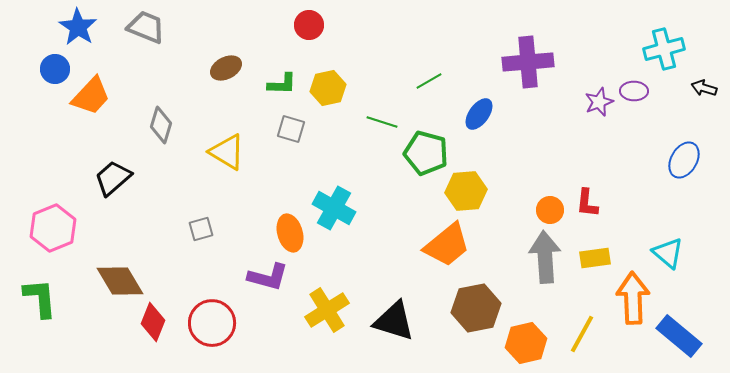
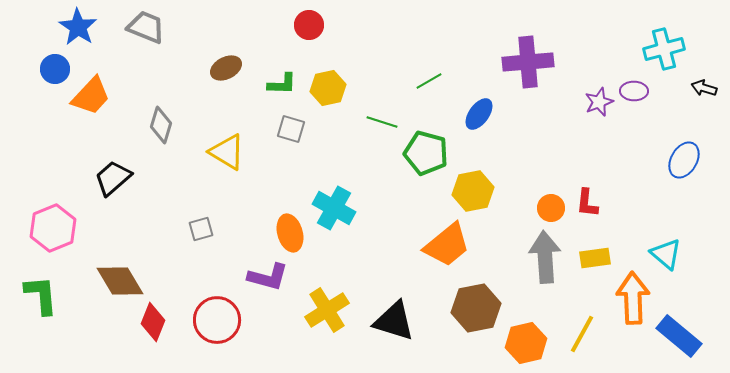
yellow hexagon at (466, 191): moved 7 px right; rotated 6 degrees counterclockwise
orange circle at (550, 210): moved 1 px right, 2 px up
cyan triangle at (668, 253): moved 2 px left, 1 px down
green L-shape at (40, 298): moved 1 px right, 3 px up
red circle at (212, 323): moved 5 px right, 3 px up
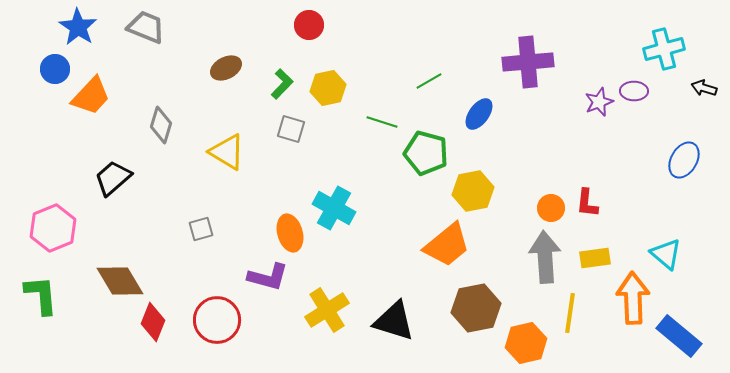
green L-shape at (282, 84): rotated 48 degrees counterclockwise
yellow line at (582, 334): moved 12 px left, 21 px up; rotated 21 degrees counterclockwise
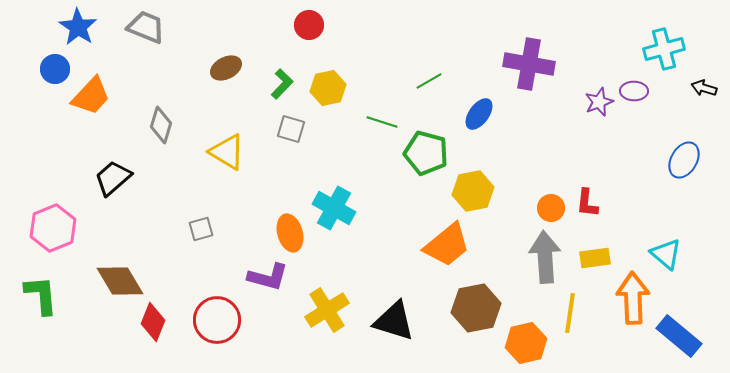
purple cross at (528, 62): moved 1 px right, 2 px down; rotated 15 degrees clockwise
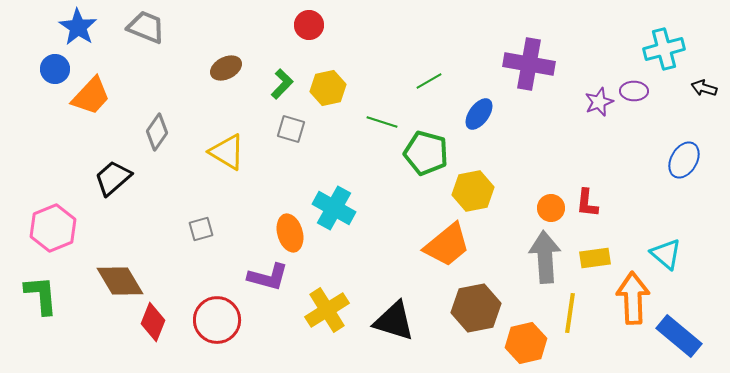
gray diamond at (161, 125): moved 4 px left, 7 px down; rotated 18 degrees clockwise
